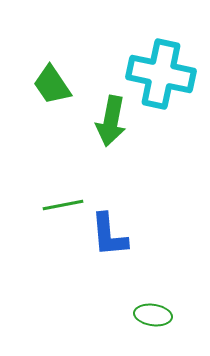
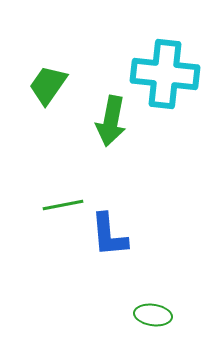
cyan cross: moved 4 px right; rotated 6 degrees counterclockwise
green trapezoid: moved 4 px left; rotated 69 degrees clockwise
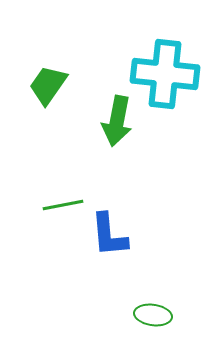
green arrow: moved 6 px right
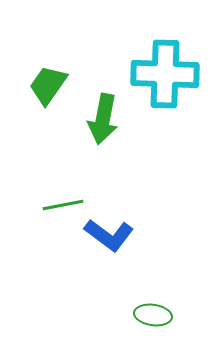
cyan cross: rotated 4 degrees counterclockwise
green arrow: moved 14 px left, 2 px up
blue L-shape: rotated 48 degrees counterclockwise
